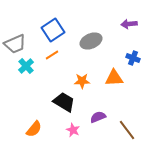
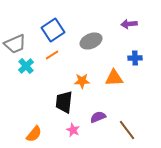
blue cross: moved 2 px right; rotated 24 degrees counterclockwise
black trapezoid: rotated 115 degrees counterclockwise
orange semicircle: moved 5 px down
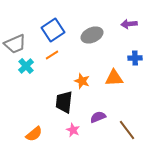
gray ellipse: moved 1 px right, 6 px up
orange star: rotated 21 degrees clockwise
orange semicircle: rotated 12 degrees clockwise
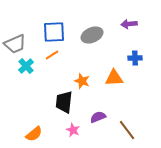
blue square: moved 1 px right, 2 px down; rotated 30 degrees clockwise
